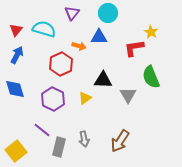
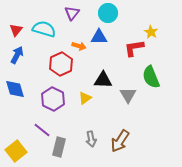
gray arrow: moved 7 px right
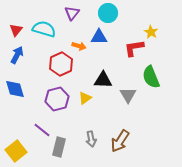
purple hexagon: moved 4 px right; rotated 20 degrees clockwise
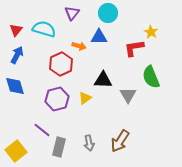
blue diamond: moved 3 px up
gray arrow: moved 2 px left, 4 px down
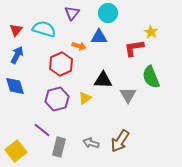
gray arrow: moved 2 px right; rotated 119 degrees clockwise
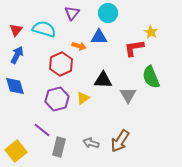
yellow triangle: moved 2 px left
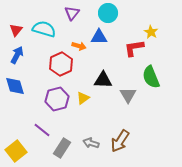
gray rectangle: moved 3 px right, 1 px down; rotated 18 degrees clockwise
